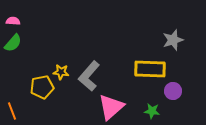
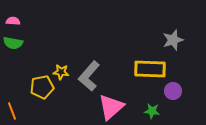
green semicircle: rotated 60 degrees clockwise
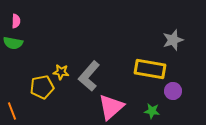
pink semicircle: moved 3 px right; rotated 88 degrees clockwise
yellow rectangle: rotated 8 degrees clockwise
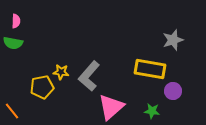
orange line: rotated 18 degrees counterclockwise
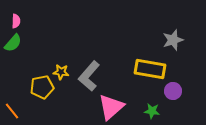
green semicircle: rotated 60 degrees counterclockwise
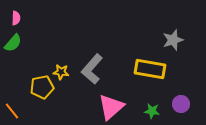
pink semicircle: moved 3 px up
gray L-shape: moved 3 px right, 7 px up
purple circle: moved 8 px right, 13 px down
